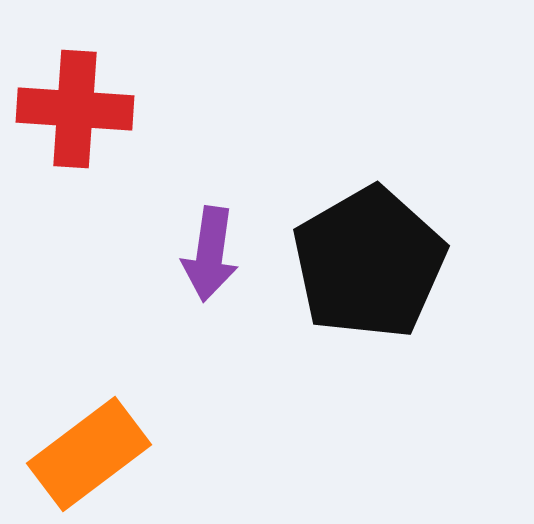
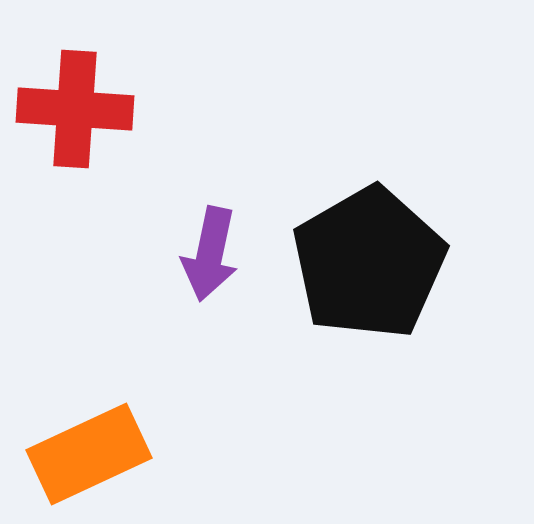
purple arrow: rotated 4 degrees clockwise
orange rectangle: rotated 12 degrees clockwise
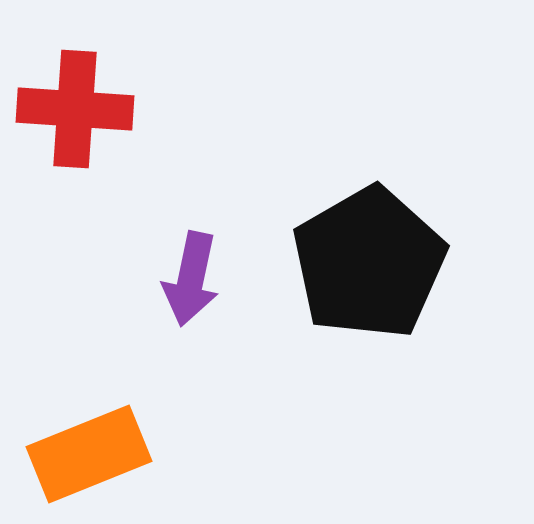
purple arrow: moved 19 px left, 25 px down
orange rectangle: rotated 3 degrees clockwise
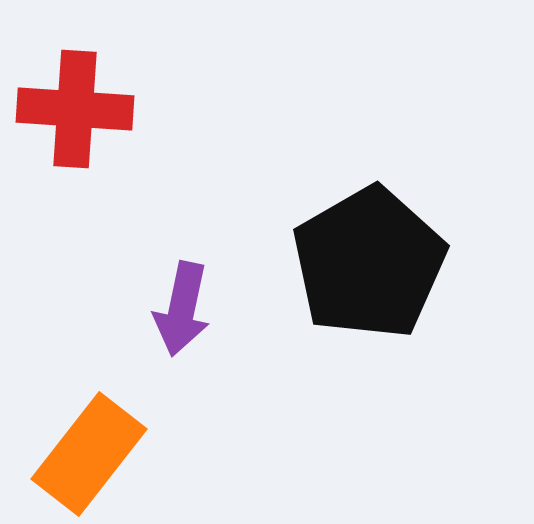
purple arrow: moved 9 px left, 30 px down
orange rectangle: rotated 30 degrees counterclockwise
